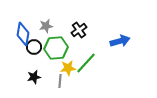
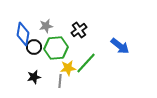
blue arrow: moved 5 px down; rotated 54 degrees clockwise
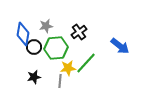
black cross: moved 2 px down
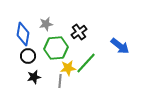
gray star: moved 2 px up
black circle: moved 6 px left, 9 px down
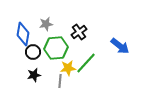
black circle: moved 5 px right, 4 px up
black star: moved 2 px up
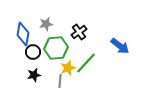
yellow star: rotated 14 degrees counterclockwise
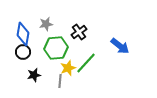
black circle: moved 10 px left
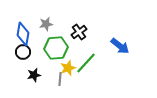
gray line: moved 2 px up
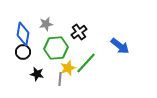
black star: moved 3 px right, 1 px up; rotated 24 degrees clockwise
